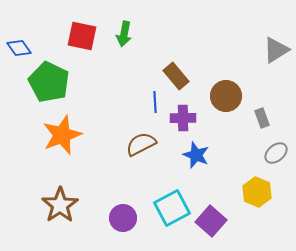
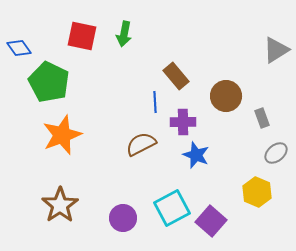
purple cross: moved 4 px down
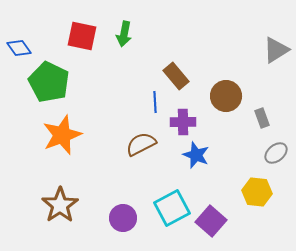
yellow hexagon: rotated 16 degrees counterclockwise
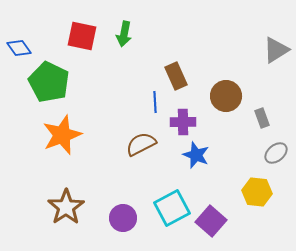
brown rectangle: rotated 16 degrees clockwise
brown star: moved 6 px right, 2 px down
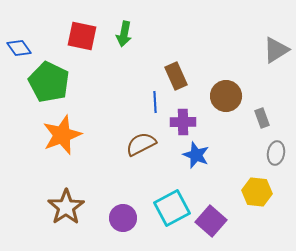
gray ellipse: rotated 40 degrees counterclockwise
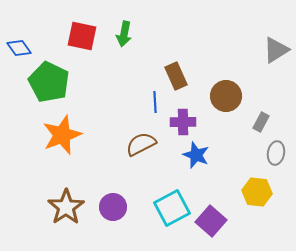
gray rectangle: moved 1 px left, 4 px down; rotated 48 degrees clockwise
purple circle: moved 10 px left, 11 px up
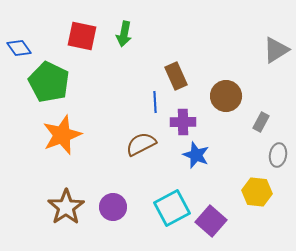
gray ellipse: moved 2 px right, 2 px down
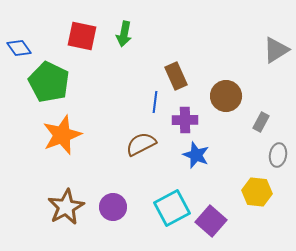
blue line: rotated 10 degrees clockwise
purple cross: moved 2 px right, 2 px up
brown star: rotated 6 degrees clockwise
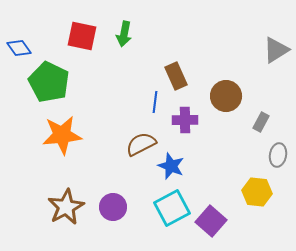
orange star: rotated 15 degrees clockwise
blue star: moved 25 px left, 11 px down
